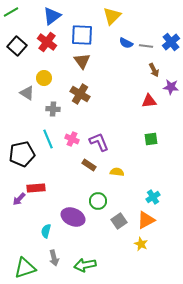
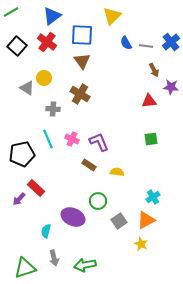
blue semicircle: rotated 32 degrees clockwise
gray triangle: moved 5 px up
red rectangle: rotated 48 degrees clockwise
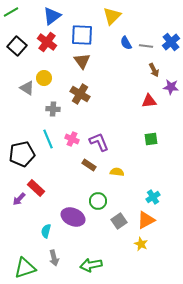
green arrow: moved 6 px right
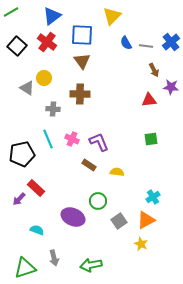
brown cross: rotated 30 degrees counterclockwise
red triangle: moved 1 px up
cyan semicircle: moved 9 px left, 1 px up; rotated 96 degrees clockwise
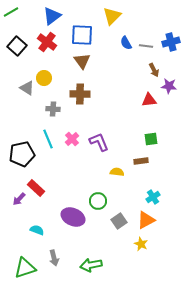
blue cross: rotated 24 degrees clockwise
purple star: moved 2 px left, 1 px up
pink cross: rotated 24 degrees clockwise
brown rectangle: moved 52 px right, 4 px up; rotated 40 degrees counterclockwise
